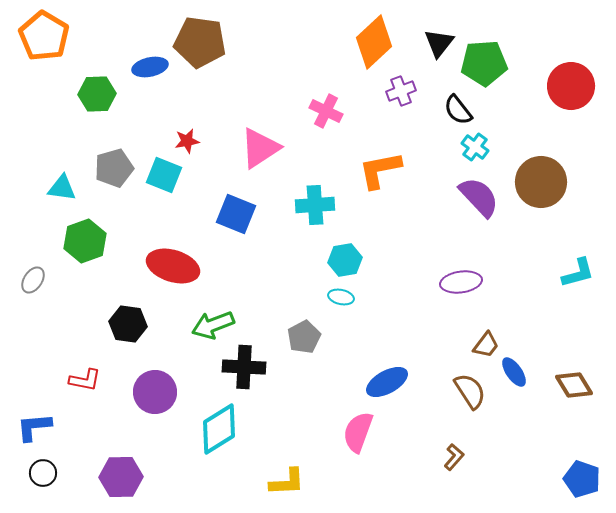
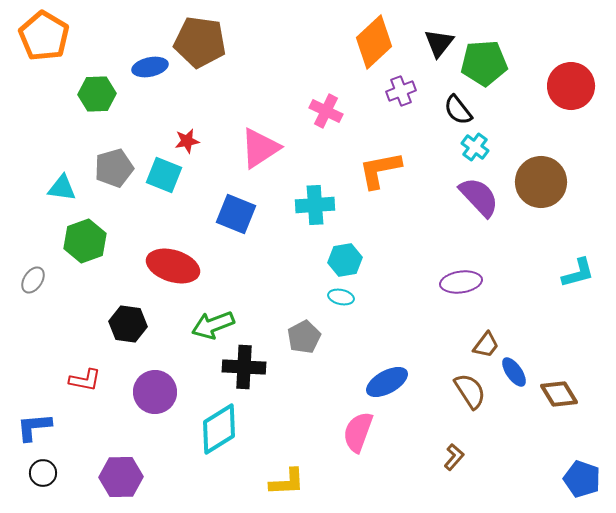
brown diamond at (574, 385): moved 15 px left, 9 px down
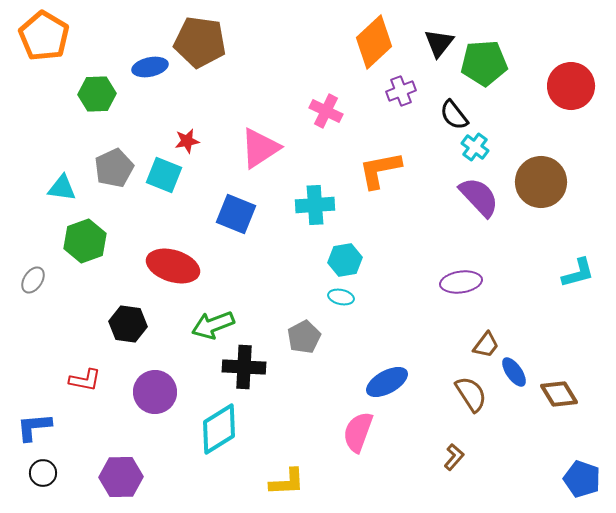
black semicircle at (458, 110): moved 4 px left, 5 px down
gray pentagon at (114, 168): rotated 9 degrees counterclockwise
brown semicircle at (470, 391): moved 1 px right, 3 px down
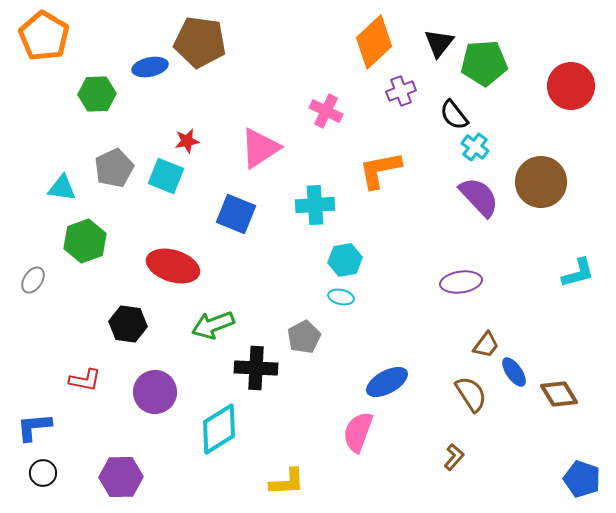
cyan square at (164, 175): moved 2 px right, 1 px down
black cross at (244, 367): moved 12 px right, 1 px down
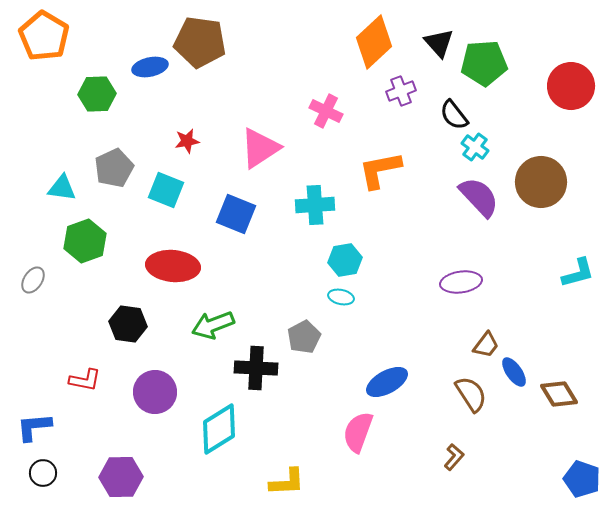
black triangle at (439, 43): rotated 20 degrees counterclockwise
cyan square at (166, 176): moved 14 px down
red ellipse at (173, 266): rotated 12 degrees counterclockwise
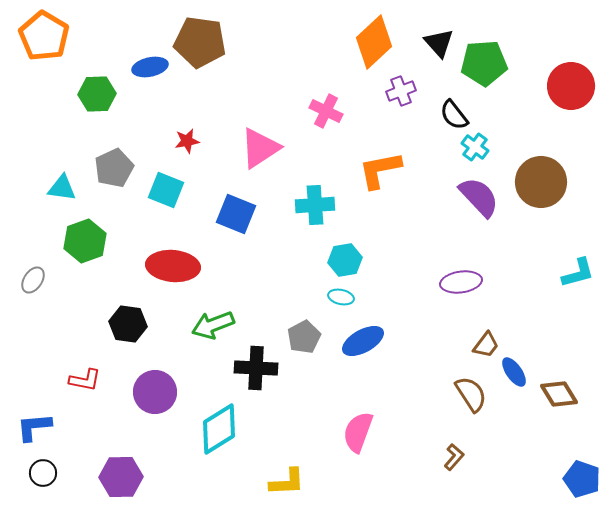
blue ellipse at (387, 382): moved 24 px left, 41 px up
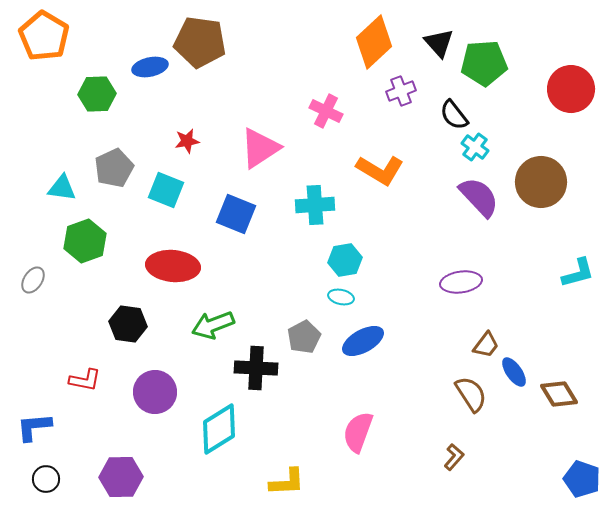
red circle at (571, 86): moved 3 px down
orange L-shape at (380, 170): rotated 138 degrees counterclockwise
black circle at (43, 473): moved 3 px right, 6 px down
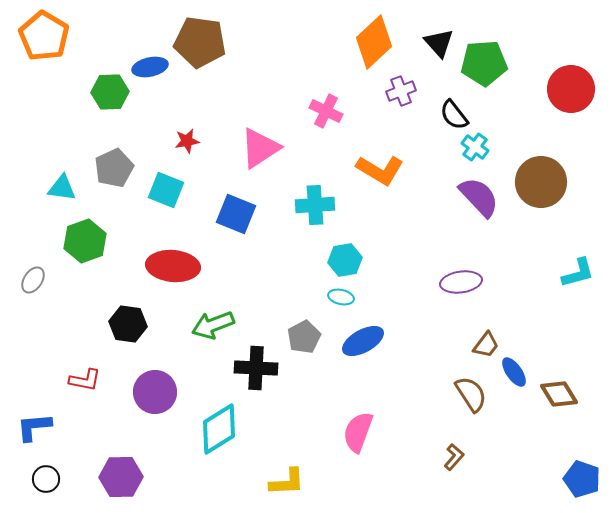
green hexagon at (97, 94): moved 13 px right, 2 px up
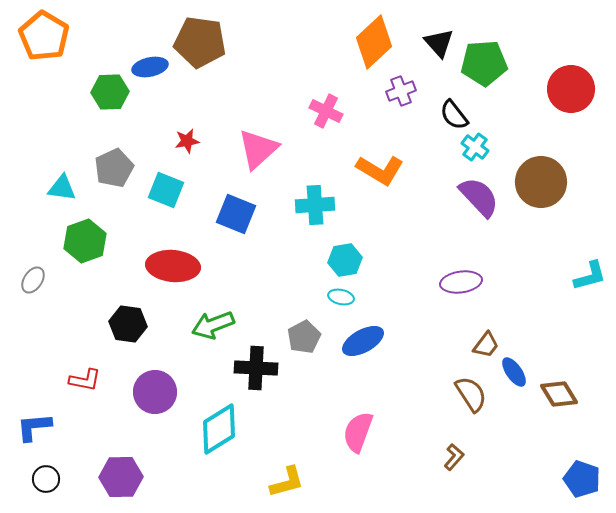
pink triangle at (260, 148): moved 2 px left, 1 px down; rotated 9 degrees counterclockwise
cyan L-shape at (578, 273): moved 12 px right, 3 px down
yellow L-shape at (287, 482): rotated 12 degrees counterclockwise
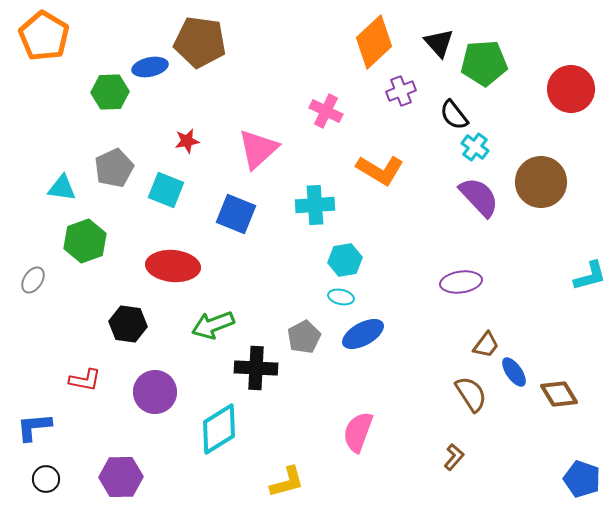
blue ellipse at (363, 341): moved 7 px up
